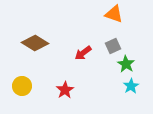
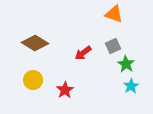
yellow circle: moved 11 px right, 6 px up
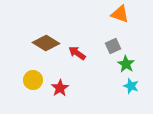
orange triangle: moved 6 px right
brown diamond: moved 11 px right
red arrow: moved 6 px left; rotated 72 degrees clockwise
cyan star: rotated 21 degrees counterclockwise
red star: moved 5 px left, 2 px up
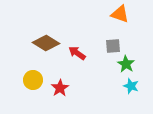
gray square: rotated 21 degrees clockwise
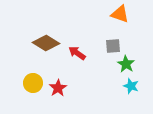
yellow circle: moved 3 px down
red star: moved 2 px left
